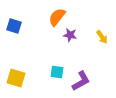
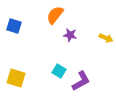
orange semicircle: moved 2 px left, 2 px up
yellow arrow: moved 4 px right, 1 px down; rotated 32 degrees counterclockwise
cyan square: moved 2 px right, 1 px up; rotated 24 degrees clockwise
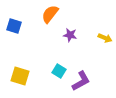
orange semicircle: moved 5 px left, 1 px up
yellow arrow: moved 1 px left
yellow square: moved 4 px right, 2 px up
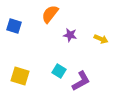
yellow arrow: moved 4 px left, 1 px down
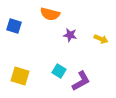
orange semicircle: rotated 114 degrees counterclockwise
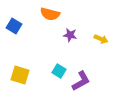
blue square: rotated 14 degrees clockwise
yellow square: moved 1 px up
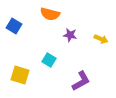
cyan square: moved 10 px left, 11 px up
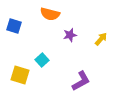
blue square: rotated 14 degrees counterclockwise
purple star: rotated 24 degrees counterclockwise
yellow arrow: rotated 72 degrees counterclockwise
cyan square: moved 7 px left; rotated 16 degrees clockwise
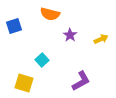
blue square: rotated 35 degrees counterclockwise
purple star: rotated 24 degrees counterclockwise
yellow arrow: rotated 24 degrees clockwise
yellow square: moved 4 px right, 8 px down
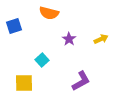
orange semicircle: moved 1 px left, 1 px up
purple star: moved 1 px left, 4 px down
yellow square: rotated 18 degrees counterclockwise
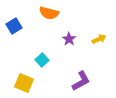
blue square: rotated 14 degrees counterclockwise
yellow arrow: moved 2 px left
yellow square: rotated 24 degrees clockwise
